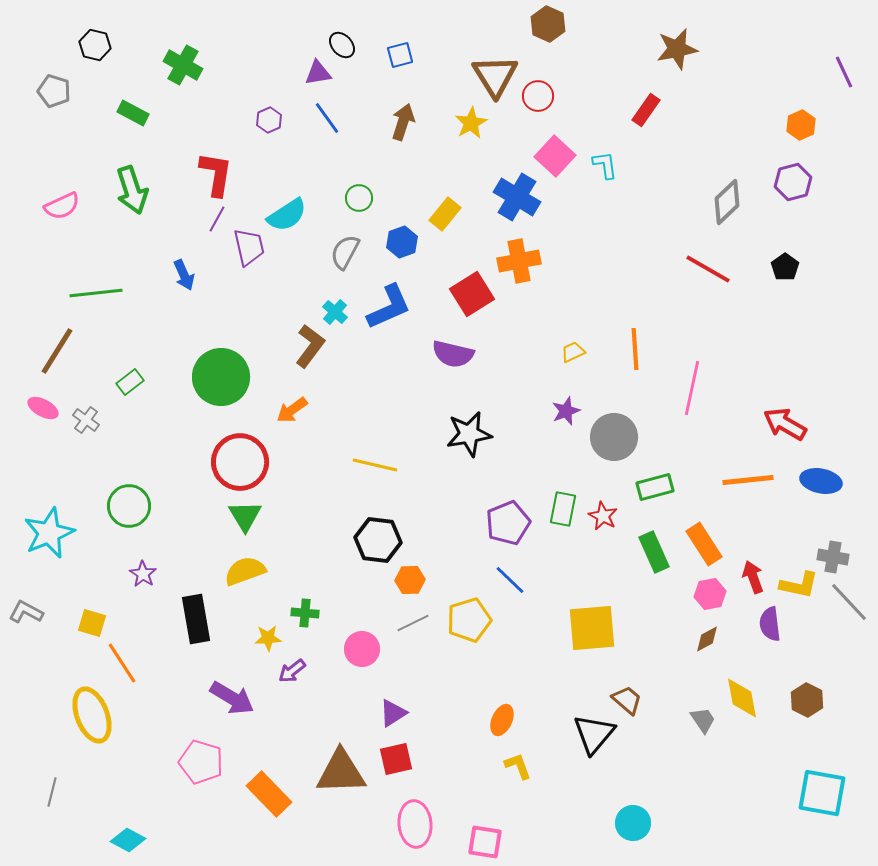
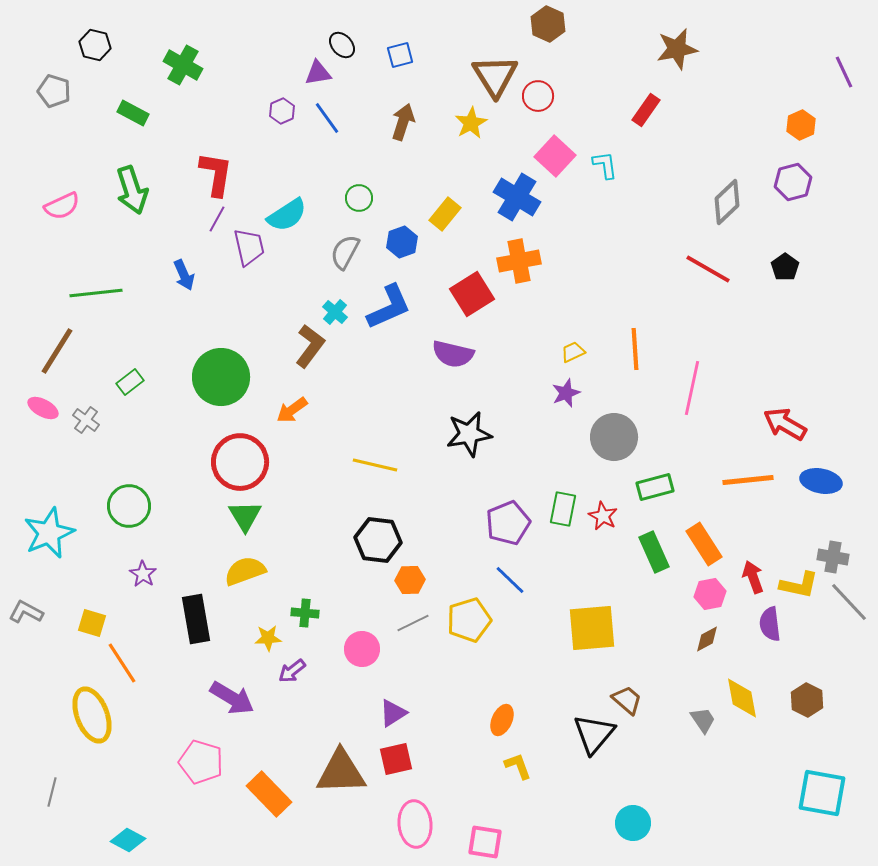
purple hexagon at (269, 120): moved 13 px right, 9 px up
purple star at (566, 411): moved 18 px up
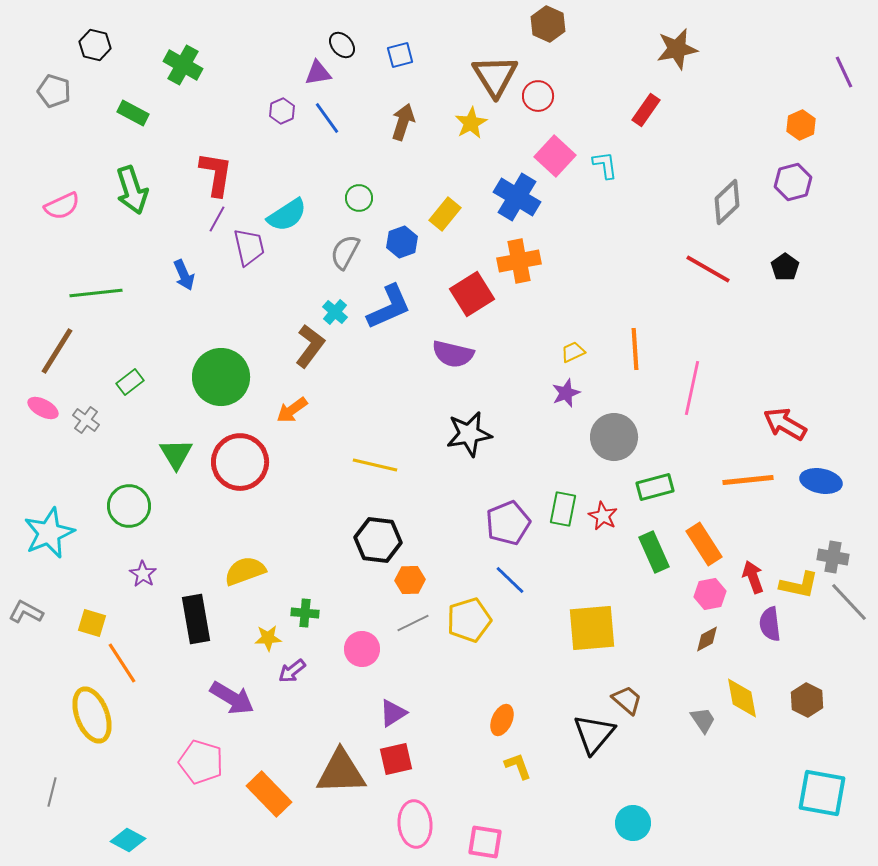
green triangle at (245, 516): moved 69 px left, 62 px up
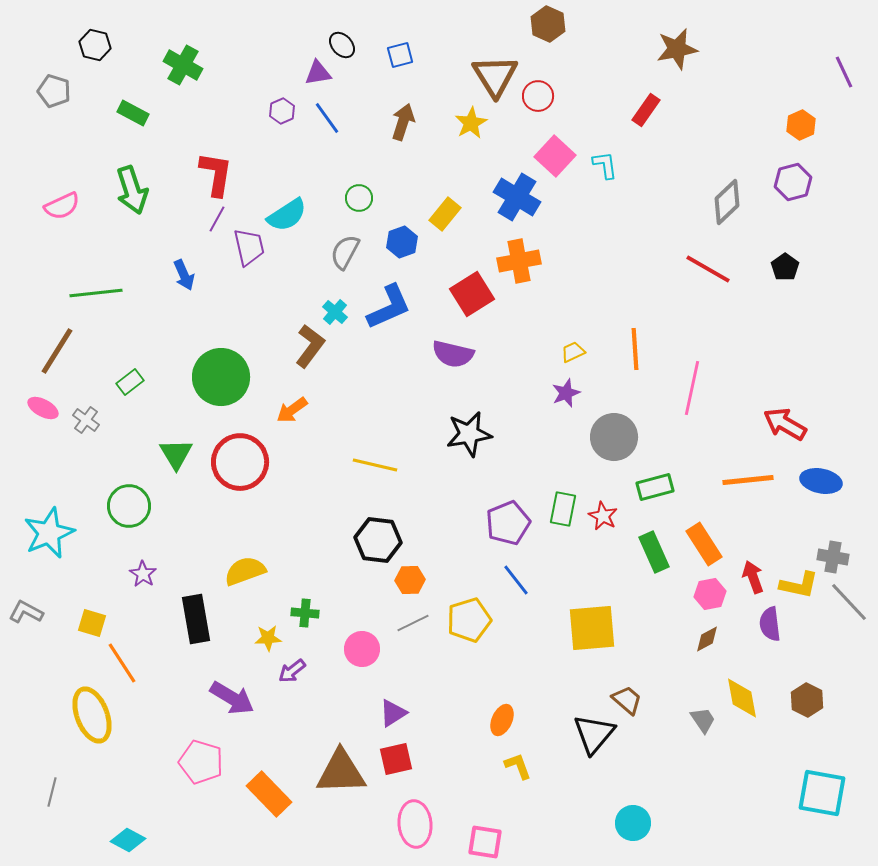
blue line at (510, 580): moved 6 px right; rotated 8 degrees clockwise
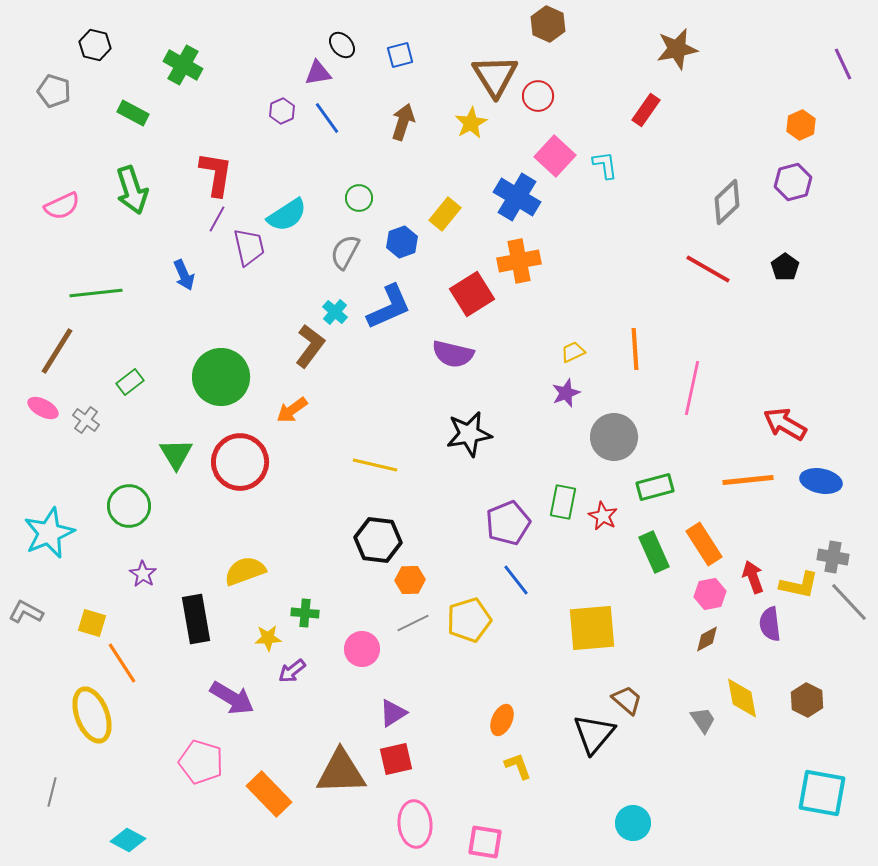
purple line at (844, 72): moved 1 px left, 8 px up
green rectangle at (563, 509): moved 7 px up
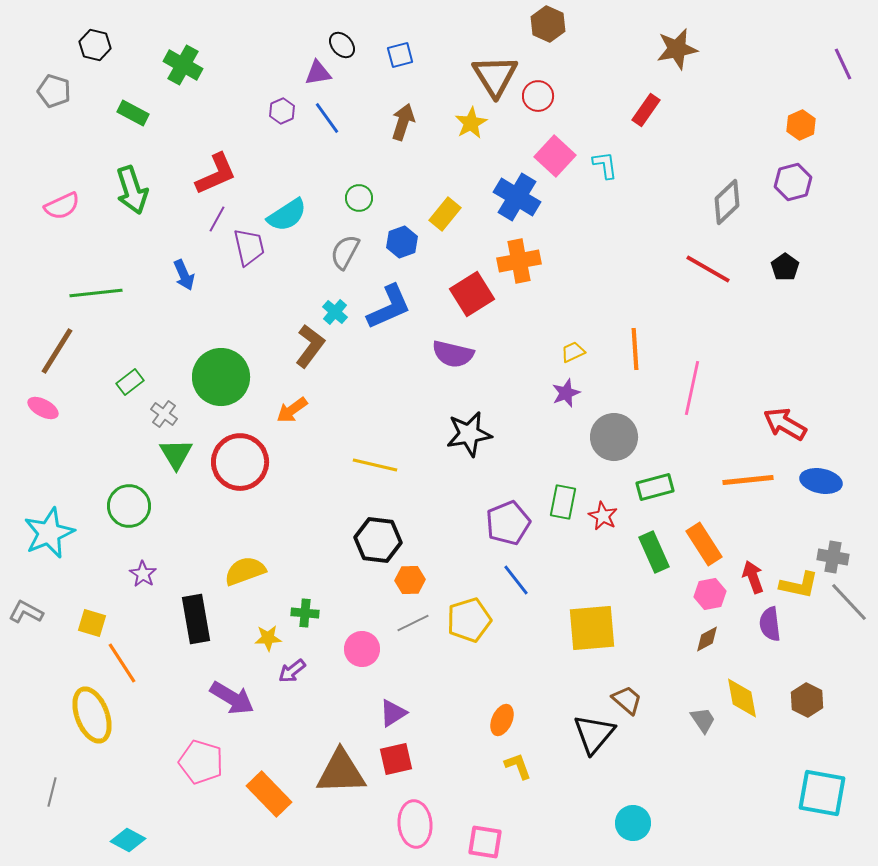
red L-shape at (216, 174): rotated 57 degrees clockwise
gray cross at (86, 420): moved 78 px right, 6 px up
